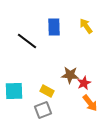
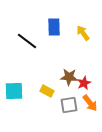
yellow arrow: moved 3 px left, 7 px down
brown star: moved 1 px left, 2 px down
gray square: moved 26 px right, 5 px up; rotated 12 degrees clockwise
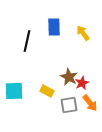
black line: rotated 65 degrees clockwise
brown star: rotated 24 degrees clockwise
red star: moved 2 px left
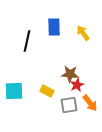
brown star: moved 1 px right, 3 px up; rotated 24 degrees counterclockwise
red star: moved 5 px left, 2 px down
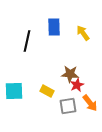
gray square: moved 1 px left, 1 px down
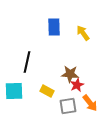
black line: moved 21 px down
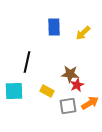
yellow arrow: rotated 98 degrees counterclockwise
orange arrow: rotated 84 degrees counterclockwise
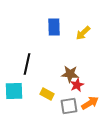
black line: moved 2 px down
yellow rectangle: moved 3 px down
gray square: moved 1 px right
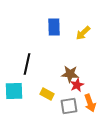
orange arrow: rotated 102 degrees clockwise
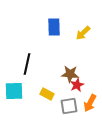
orange arrow: rotated 48 degrees clockwise
